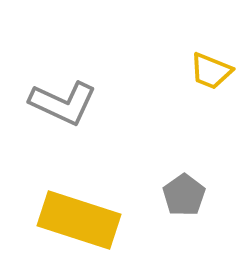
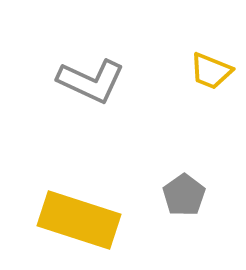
gray L-shape: moved 28 px right, 22 px up
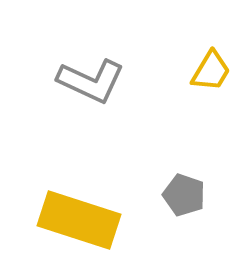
yellow trapezoid: rotated 81 degrees counterclockwise
gray pentagon: rotated 18 degrees counterclockwise
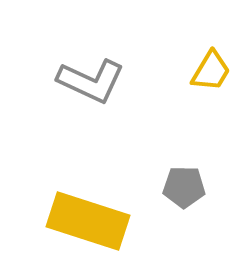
gray pentagon: moved 8 px up; rotated 18 degrees counterclockwise
yellow rectangle: moved 9 px right, 1 px down
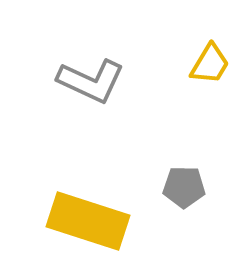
yellow trapezoid: moved 1 px left, 7 px up
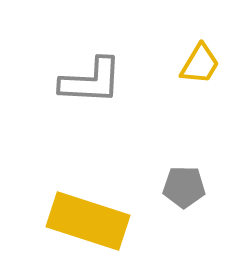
yellow trapezoid: moved 10 px left
gray L-shape: rotated 22 degrees counterclockwise
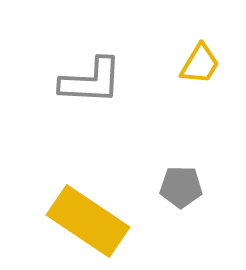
gray pentagon: moved 3 px left
yellow rectangle: rotated 16 degrees clockwise
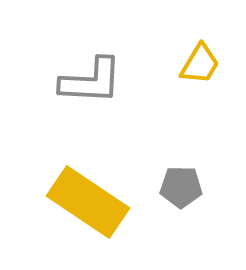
yellow rectangle: moved 19 px up
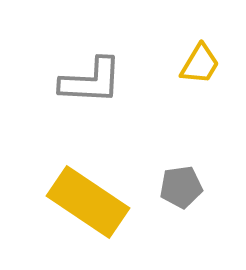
gray pentagon: rotated 9 degrees counterclockwise
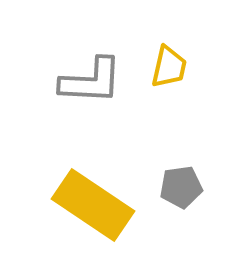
yellow trapezoid: moved 31 px left, 3 px down; rotated 18 degrees counterclockwise
yellow rectangle: moved 5 px right, 3 px down
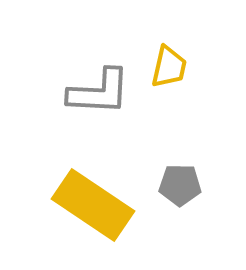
gray L-shape: moved 8 px right, 11 px down
gray pentagon: moved 1 px left, 2 px up; rotated 9 degrees clockwise
